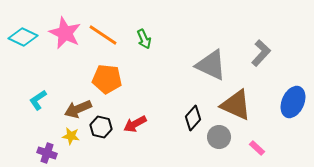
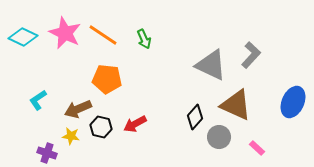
gray L-shape: moved 10 px left, 2 px down
black diamond: moved 2 px right, 1 px up
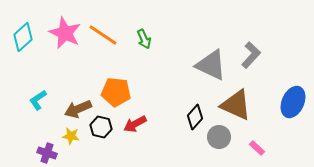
cyan diamond: rotated 68 degrees counterclockwise
orange pentagon: moved 9 px right, 13 px down
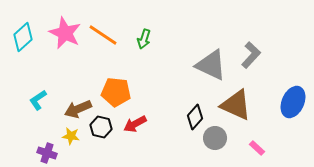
green arrow: rotated 42 degrees clockwise
gray circle: moved 4 px left, 1 px down
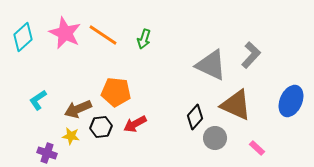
blue ellipse: moved 2 px left, 1 px up
black hexagon: rotated 20 degrees counterclockwise
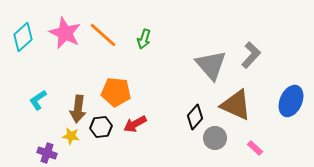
orange line: rotated 8 degrees clockwise
gray triangle: rotated 24 degrees clockwise
brown arrow: rotated 60 degrees counterclockwise
pink rectangle: moved 2 px left
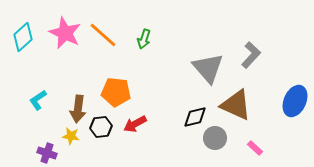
gray triangle: moved 3 px left, 3 px down
blue ellipse: moved 4 px right
black diamond: rotated 35 degrees clockwise
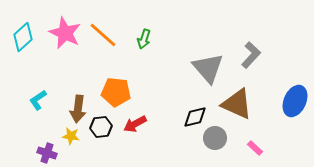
brown triangle: moved 1 px right, 1 px up
